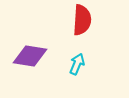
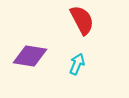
red semicircle: rotated 32 degrees counterclockwise
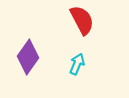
purple diamond: moved 2 px left, 1 px down; rotated 64 degrees counterclockwise
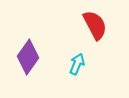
red semicircle: moved 13 px right, 5 px down
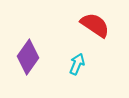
red semicircle: rotated 28 degrees counterclockwise
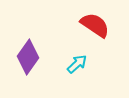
cyan arrow: rotated 25 degrees clockwise
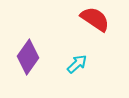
red semicircle: moved 6 px up
